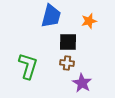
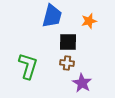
blue trapezoid: moved 1 px right
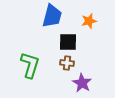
green L-shape: moved 2 px right, 1 px up
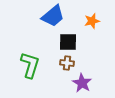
blue trapezoid: moved 1 px right; rotated 35 degrees clockwise
orange star: moved 3 px right
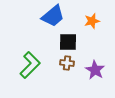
green L-shape: rotated 28 degrees clockwise
purple star: moved 13 px right, 13 px up
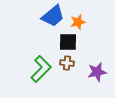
orange star: moved 14 px left, 1 px down
green L-shape: moved 11 px right, 4 px down
purple star: moved 2 px right, 2 px down; rotated 30 degrees clockwise
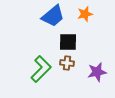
orange star: moved 7 px right, 8 px up
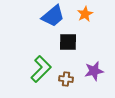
orange star: rotated 14 degrees counterclockwise
brown cross: moved 1 px left, 16 px down
purple star: moved 3 px left, 1 px up
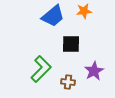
orange star: moved 1 px left, 3 px up; rotated 21 degrees clockwise
black square: moved 3 px right, 2 px down
purple star: rotated 18 degrees counterclockwise
brown cross: moved 2 px right, 3 px down
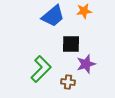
purple star: moved 8 px left, 7 px up; rotated 12 degrees clockwise
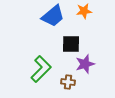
purple star: moved 1 px left
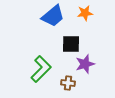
orange star: moved 1 px right, 2 px down
brown cross: moved 1 px down
